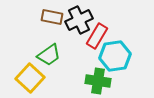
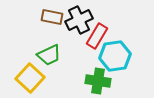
green trapezoid: rotated 10 degrees clockwise
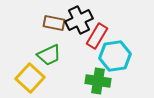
brown rectangle: moved 2 px right, 6 px down
